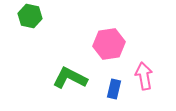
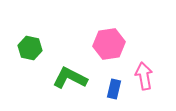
green hexagon: moved 32 px down
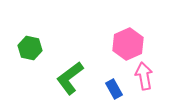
pink hexagon: moved 19 px right; rotated 16 degrees counterclockwise
green L-shape: rotated 64 degrees counterclockwise
blue rectangle: rotated 42 degrees counterclockwise
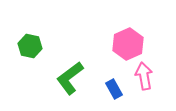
green hexagon: moved 2 px up
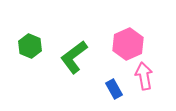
green hexagon: rotated 10 degrees clockwise
green L-shape: moved 4 px right, 21 px up
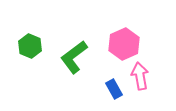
pink hexagon: moved 4 px left
pink arrow: moved 4 px left
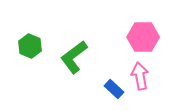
pink hexagon: moved 19 px right, 7 px up; rotated 24 degrees clockwise
blue rectangle: rotated 18 degrees counterclockwise
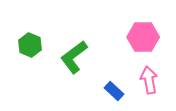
green hexagon: moved 1 px up
pink arrow: moved 9 px right, 4 px down
blue rectangle: moved 2 px down
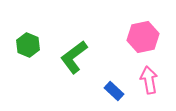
pink hexagon: rotated 12 degrees counterclockwise
green hexagon: moved 2 px left
